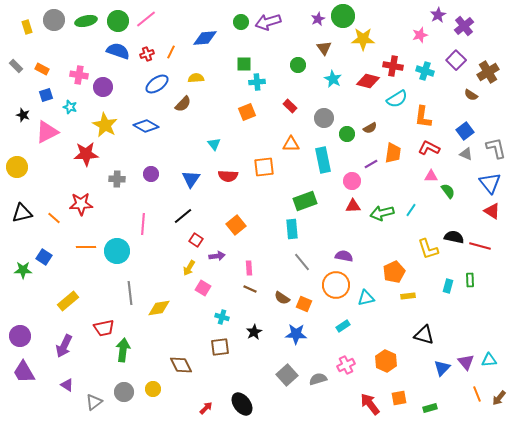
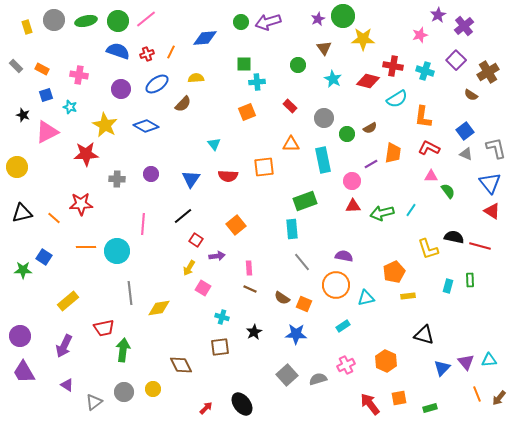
purple circle at (103, 87): moved 18 px right, 2 px down
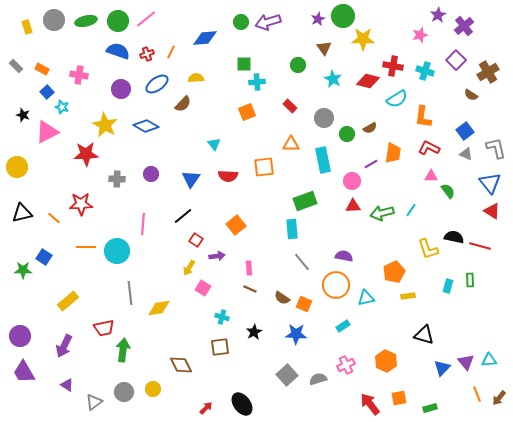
blue square at (46, 95): moved 1 px right, 3 px up; rotated 24 degrees counterclockwise
cyan star at (70, 107): moved 8 px left
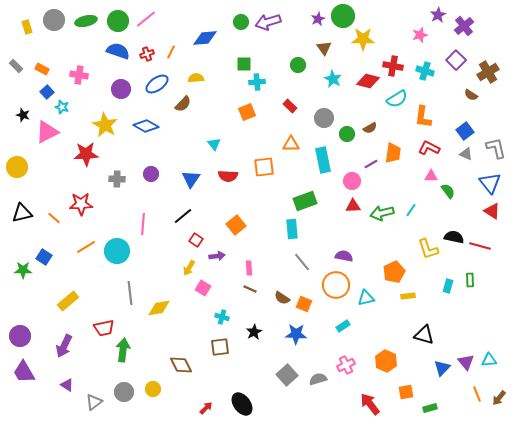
orange line at (86, 247): rotated 30 degrees counterclockwise
orange square at (399, 398): moved 7 px right, 6 px up
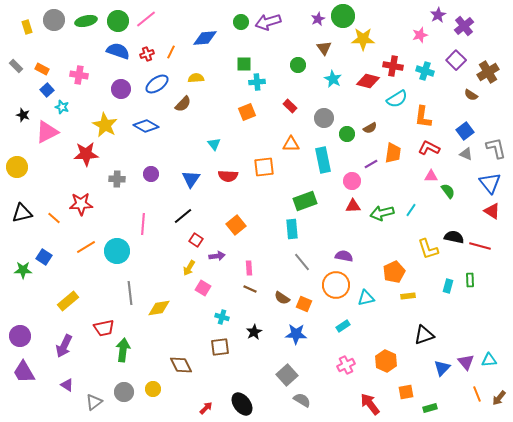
blue square at (47, 92): moved 2 px up
black triangle at (424, 335): rotated 35 degrees counterclockwise
gray semicircle at (318, 379): moved 16 px left, 21 px down; rotated 48 degrees clockwise
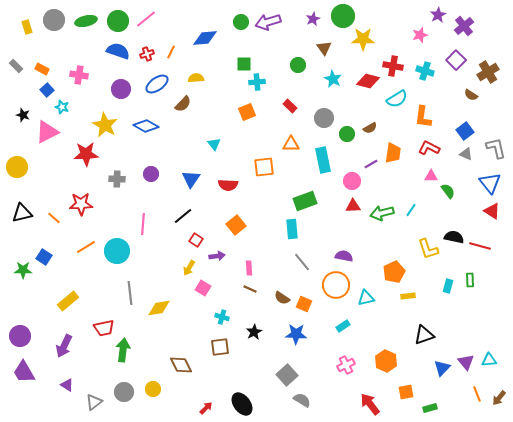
purple star at (318, 19): moved 5 px left
red semicircle at (228, 176): moved 9 px down
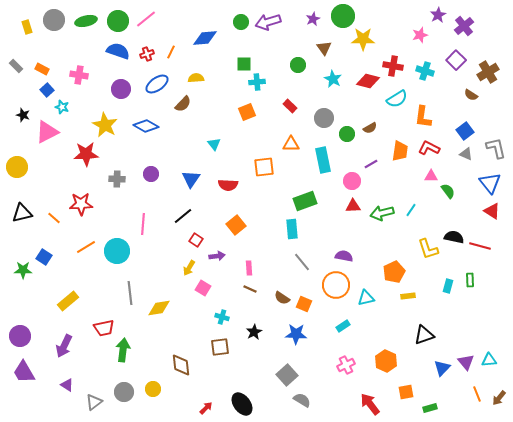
orange trapezoid at (393, 153): moved 7 px right, 2 px up
brown diamond at (181, 365): rotated 20 degrees clockwise
